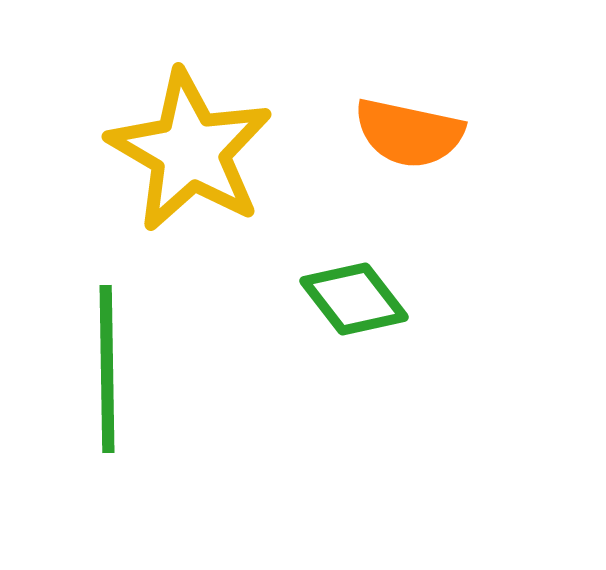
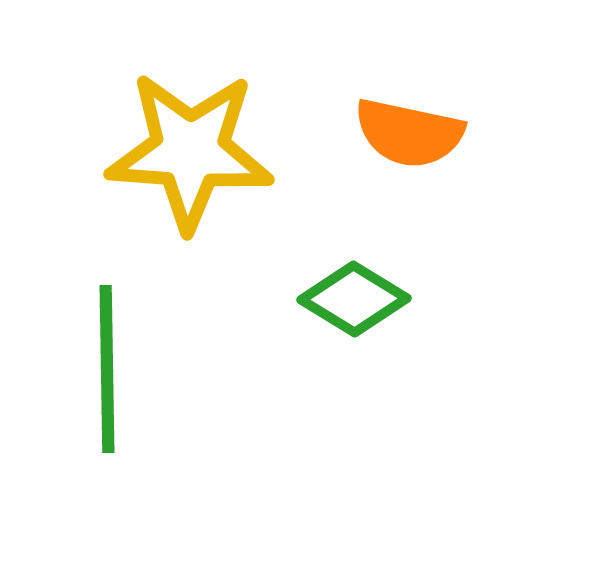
yellow star: rotated 26 degrees counterclockwise
green diamond: rotated 21 degrees counterclockwise
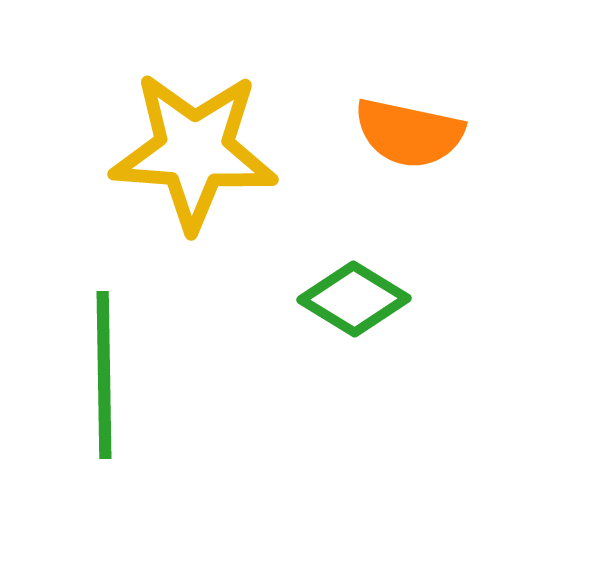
yellow star: moved 4 px right
green line: moved 3 px left, 6 px down
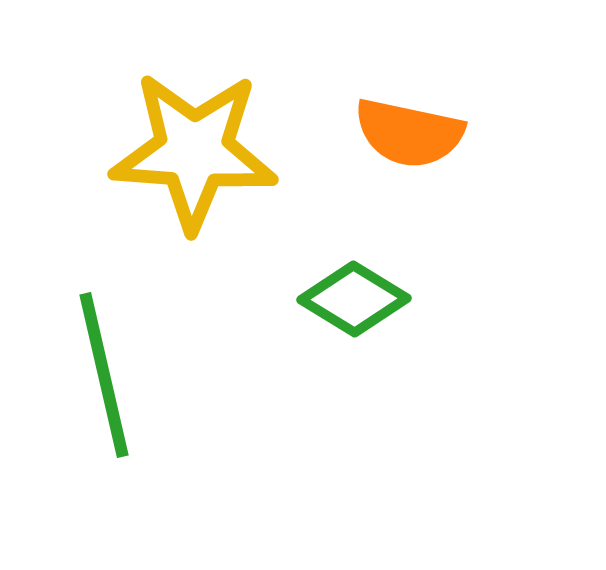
green line: rotated 12 degrees counterclockwise
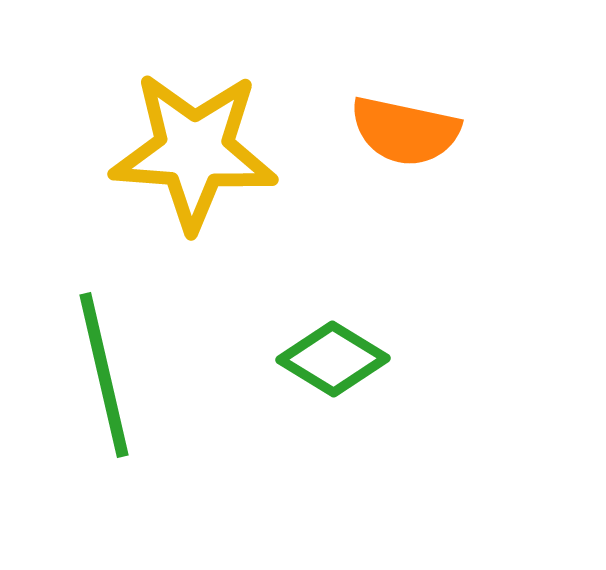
orange semicircle: moved 4 px left, 2 px up
green diamond: moved 21 px left, 60 px down
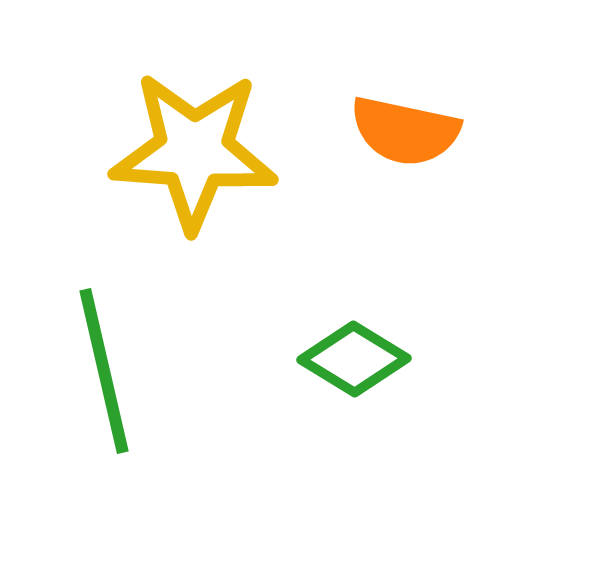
green diamond: moved 21 px right
green line: moved 4 px up
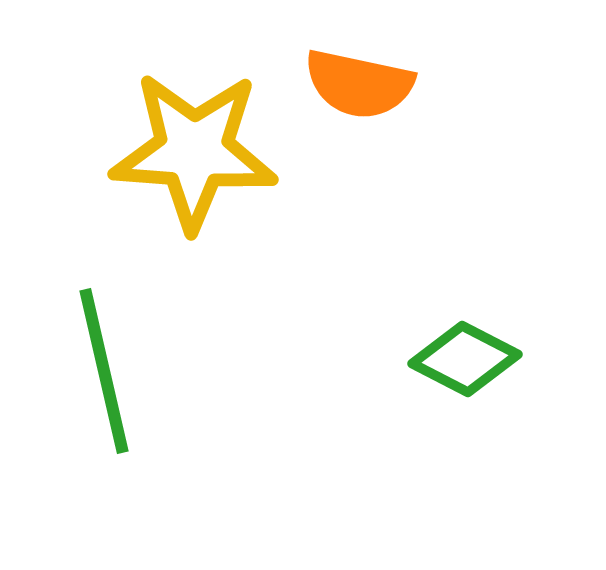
orange semicircle: moved 46 px left, 47 px up
green diamond: moved 111 px right; rotated 4 degrees counterclockwise
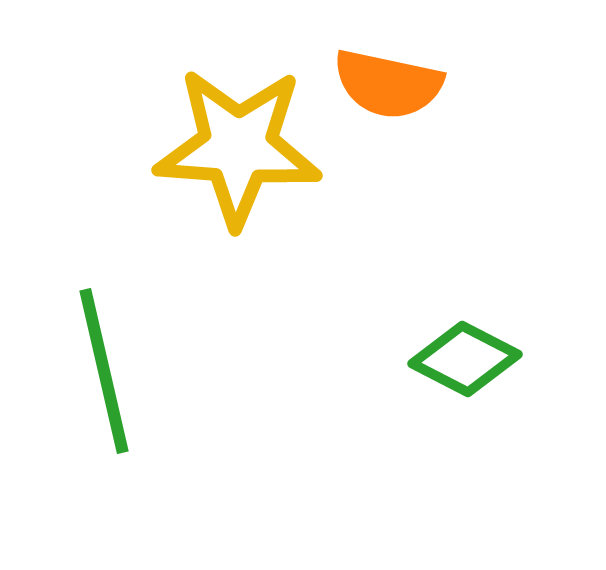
orange semicircle: moved 29 px right
yellow star: moved 44 px right, 4 px up
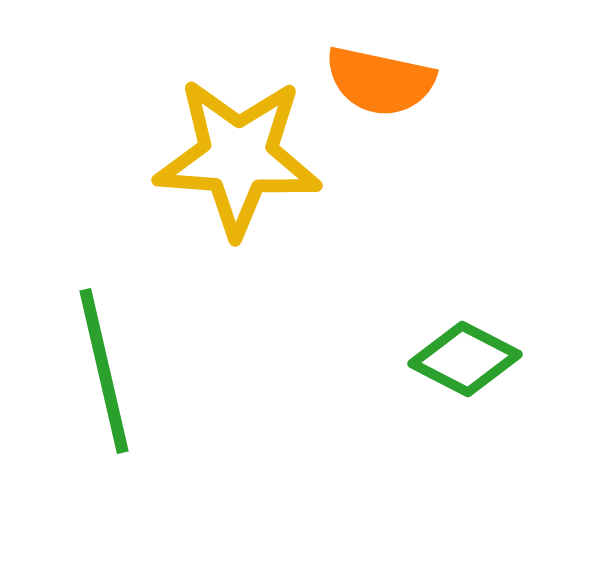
orange semicircle: moved 8 px left, 3 px up
yellow star: moved 10 px down
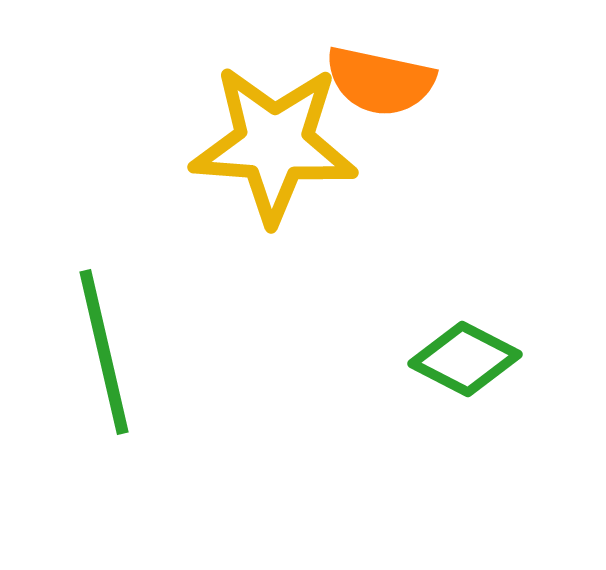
yellow star: moved 36 px right, 13 px up
green line: moved 19 px up
